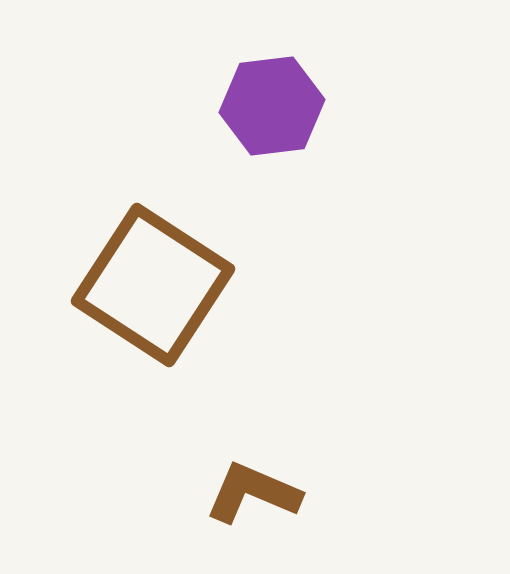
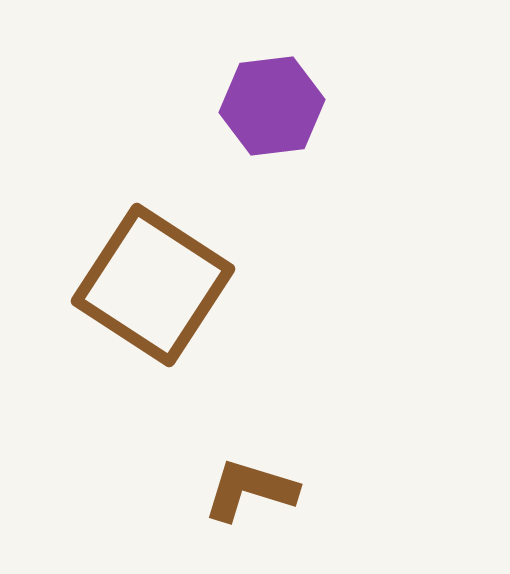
brown L-shape: moved 3 px left, 3 px up; rotated 6 degrees counterclockwise
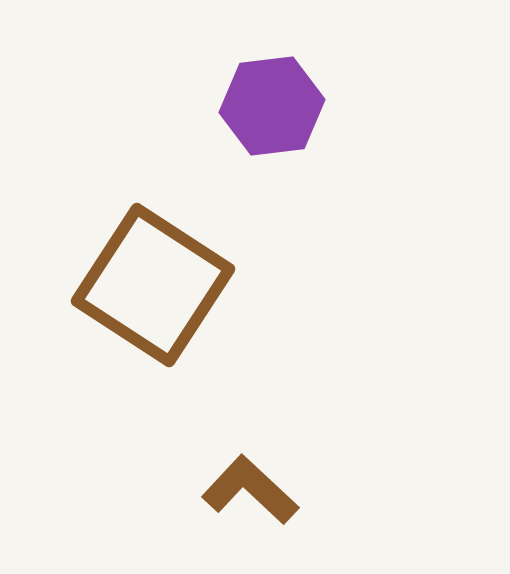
brown L-shape: rotated 26 degrees clockwise
